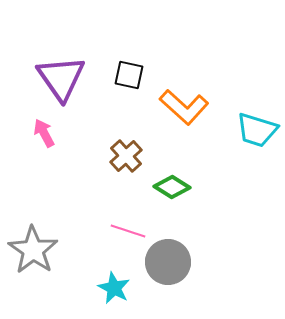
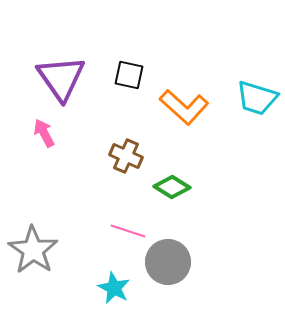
cyan trapezoid: moved 32 px up
brown cross: rotated 24 degrees counterclockwise
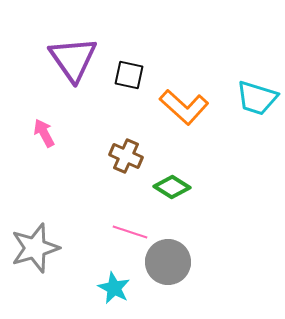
purple triangle: moved 12 px right, 19 px up
pink line: moved 2 px right, 1 px down
gray star: moved 2 px right, 2 px up; rotated 21 degrees clockwise
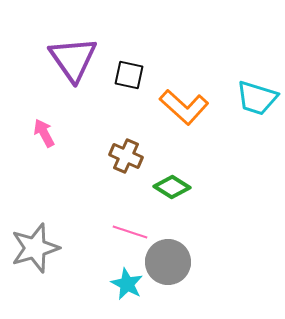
cyan star: moved 13 px right, 4 px up
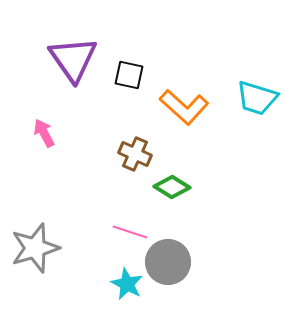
brown cross: moved 9 px right, 2 px up
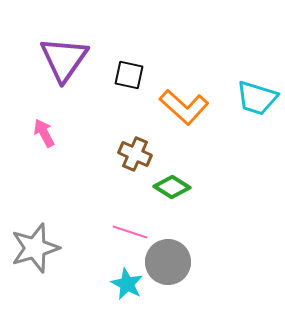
purple triangle: moved 9 px left; rotated 10 degrees clockwise
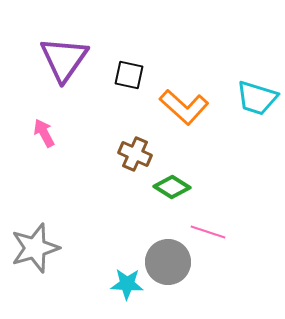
pink line: moved 78 px right
cyan star: rotated 24 degrees counterclockwise
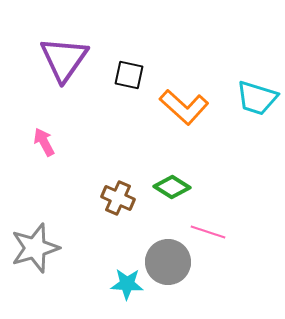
pink arrow: moved 9 px down
brown cross: moved 17 px left, 44 px down
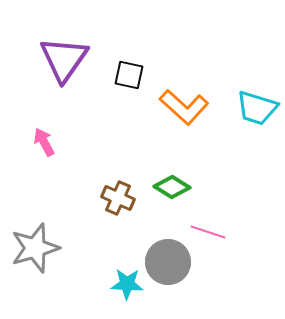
cyan trapezoid: moved 10 px down
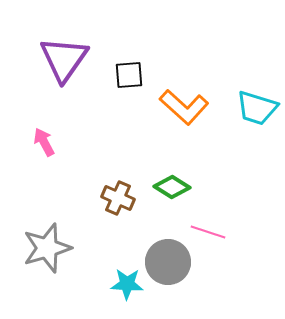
black square: rotated 16 degrees counterclockwise
gray star: moved 12 px right
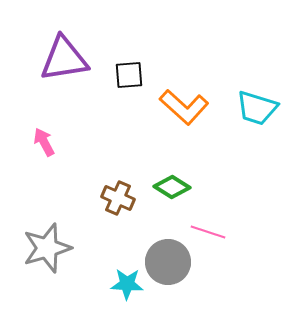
purple triangle: rotated 46 degrees clockwise
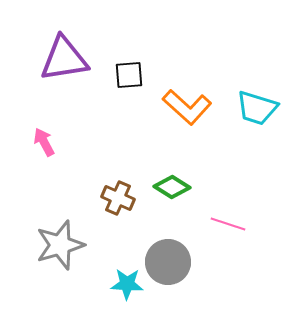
orange L-shape: moved 3 px right
pink line: moved 20 px right, 8 px up
gray star: moved 13 px right, 3 px up
